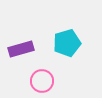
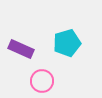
purple rectangle: rotated 40 degrees clockwise
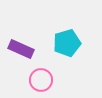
pink circle: moved 1 px left, 1 px up
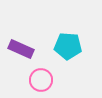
cyan pentagon: moved 1 px right, 3 px down; rotated 20 degrees clockwise
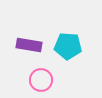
purple rectangle: moved 8 px right, 4 px up; rotated 15 degrees counterclockwise
